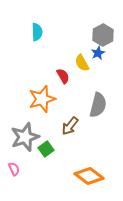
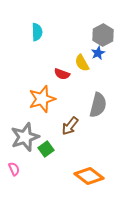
red semicircle: moved 1 px left, 2 px up; rotated 140 degrees clockwise
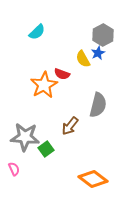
cyan semicircle: rotated 48 degrees clockwise
yellow semicircle: moved 1 px right, 4 px up
orange star: moved 2 px right, 14 px up; rotated 12 degrees counterclockwise
gray star: rotated 24 degrees clockwise
orange diamond: moved 4 px right, 3 px down
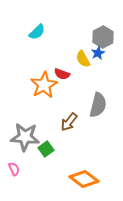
gray hexagon: moved 2 px down
brown arrow: moved 1 px left, 4 px up
orange diamond: moved 9 px left
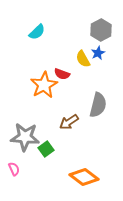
gray hexagon: moved 2 px left, 7 px up
brown arrow: rotated 18 degrees clockwise
orange diamond: moved 2 px up
